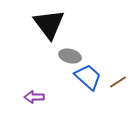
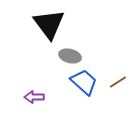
blue trapezoid: moved 4 px left, 5 px down
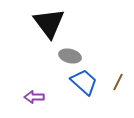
black triangle: moved 1 px up
brown line: rotated 30 degrees counterclockwise
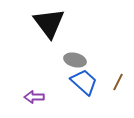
gray ellipse: moved 5 px right, 4 px down
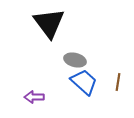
brown line: rotated 18 degrees counterclockwise
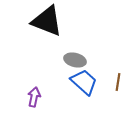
black triangle: moved 2 px left, 2 px up; rotated 32 degrees counterclockwise
purple arrow: rotated 102 degrees clockwise
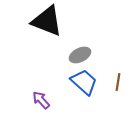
gray ellipse: moved 5 px right, 5 px up; rotated 40 degrees counterclockwise
purple arrow: moved 7 px right, 3 px down; rotated 54 degrees counterclockwise
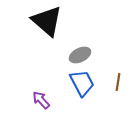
black triangle: rotated 20 degrees clockwise
blue trapezoid: moved 2 px left, 1 px down; rotated 20 degrees clockwise
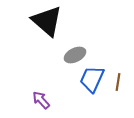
gray ellipse: moved 5 px left
blue trapezoid: moved 10 px right, 4 px up; rotated 128 degrees counterclockwise
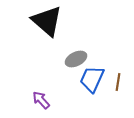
gray ellipse: moved 1 px right, 4 px down
